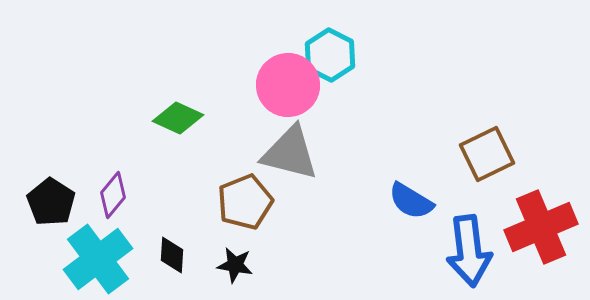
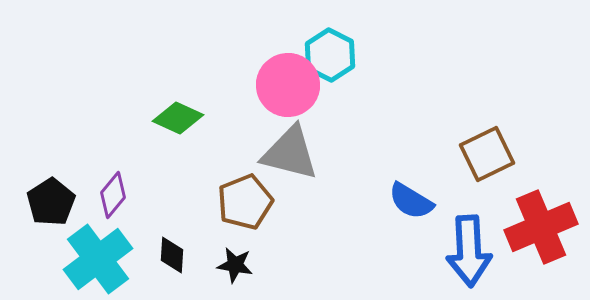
black pentagon: rotated 6 degrees clockwise
blue arrow: rotated 4 degrees clockwise
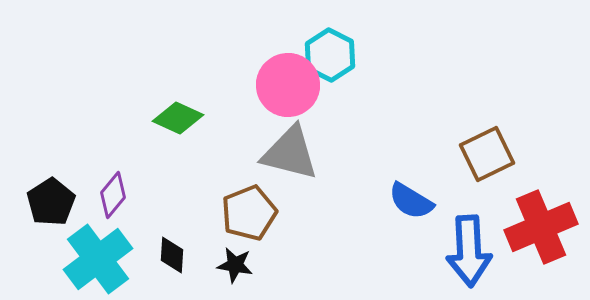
brown pentagon: moved 4 px right, 11 px down
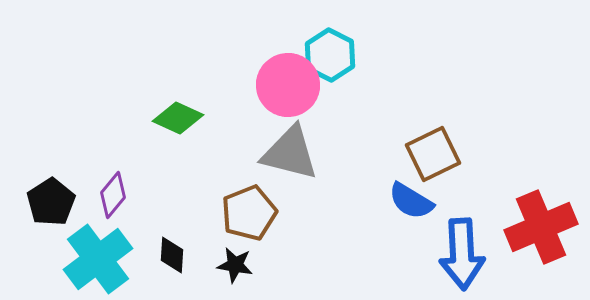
brown square: moved 54 px left
blue arrow: moved 7 px left, 3 px down
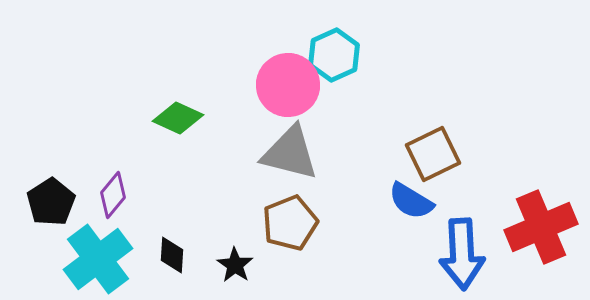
cyan hexagon: moved 4 px right; rotated 9 degrees clockwise
brown pentagon: moved 41 px right, 10 px down
black star: rotated 24 degrees clockwise
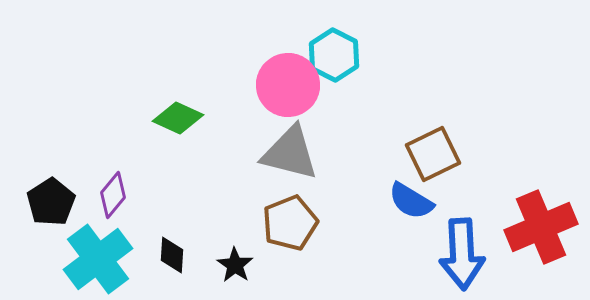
cyan hexagon: rotated 9 degrees counterclockwise
